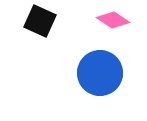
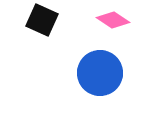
black square: moved 2 px right, 1 px up
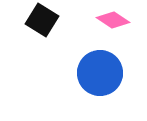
black square: rotated 8 degrees clockwise
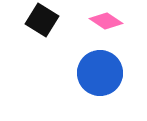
pink diamond: moved 7 px left, 1 px down
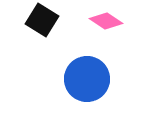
blue circle: moved 13 px left, 6 px down
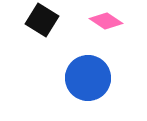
blue circle: moved 1 px right, 1 px up
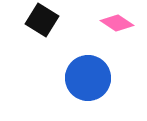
pink diamond: moved 11 px right, 2 px down
